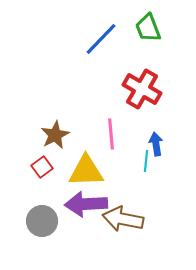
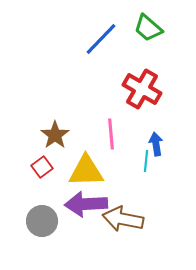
green trapezoid: rotated 28 degrees counterclockwise
brown star: rotated 8 degrees counterclockwise
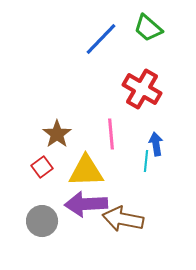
brown star: moved 2 px right, 1 px up
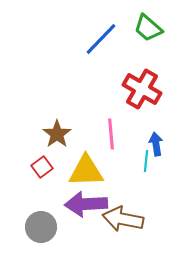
gray circle: moved 1 px left, 6 px down
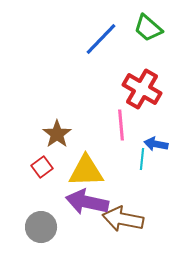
pink line: moved 10 px right, 9 px up
blue arrow: rotated 70 degrees counterclockwise
cyan line: moved 4 px left, 2 px up
purple arrow: moved 1 px right, 2 px up; rotated 15 degrees clockwise
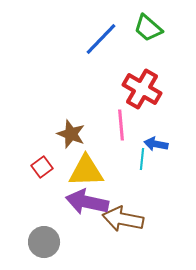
brown star: moved 14 px right; rotated 16 degrees counterclockwise
gray circle: moved 3 px right, 15 px down
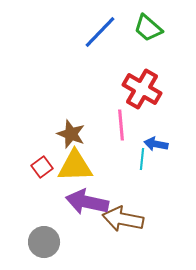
blue line: moved 1 px left, 7 px up
yellow triangle: moved 11 px left, 5 px up
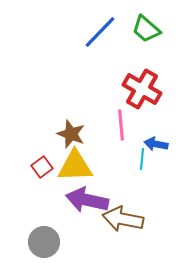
green trapezoid: moved 2 px left, 1 px down
purple arrow: moved 2 px up
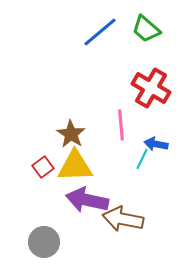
blue line: rotated 6 degrees clockwise
red cross: moved 9 px right, 1 px up
brown star: rotated 12 degrees clockwise
cyan line: rotated 20 degrees clockwise
red square: moved 1 px right
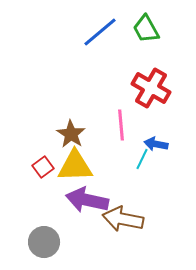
green trapezoid: rotated 20 degrees clockwise
